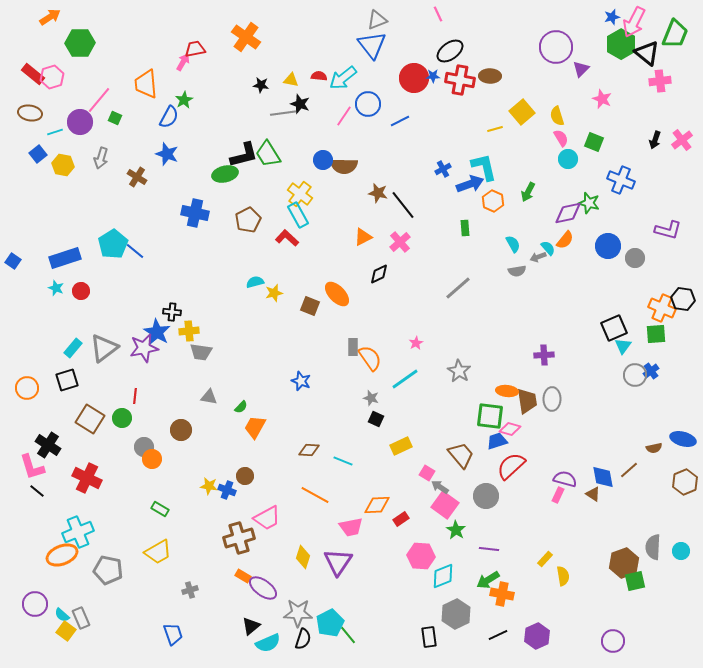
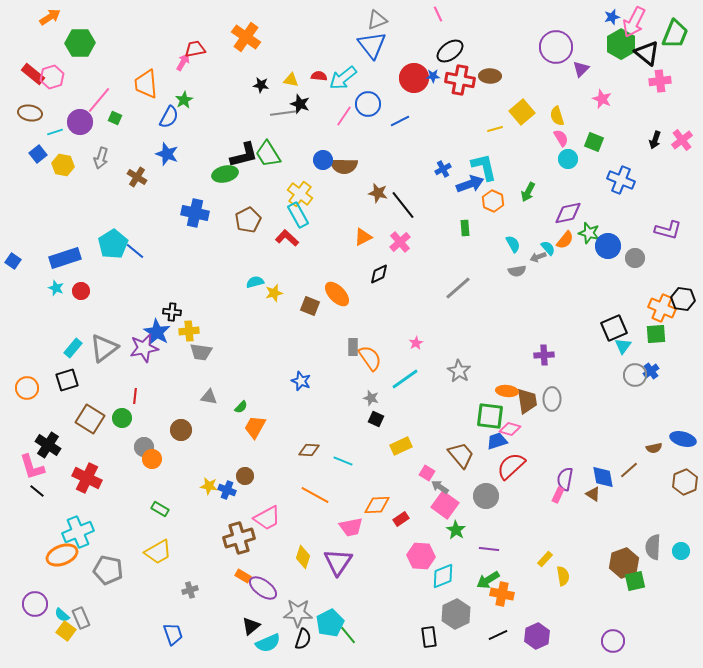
green star at (589, 203): moved 30 px down
purple semicircle at (565, 479): rotated 95 degrees counterclockwise
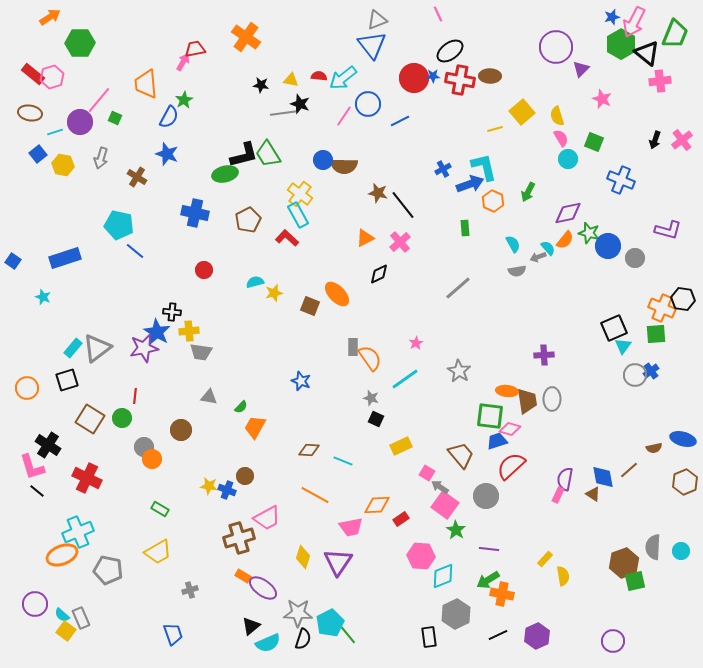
orange triangle at (363, 237): moved 2 px right, 1 px down
cyan pentagon at (113, 244): moved 6 px right, 19 px up; rotated 28 degrees counterclockwise
cyan star at (56, 288): moved 13 px left, 9 px down
red circle at (81, 291): moved 123 px right, 21 px up
gray triangle at (104, 348): moved 7 px left
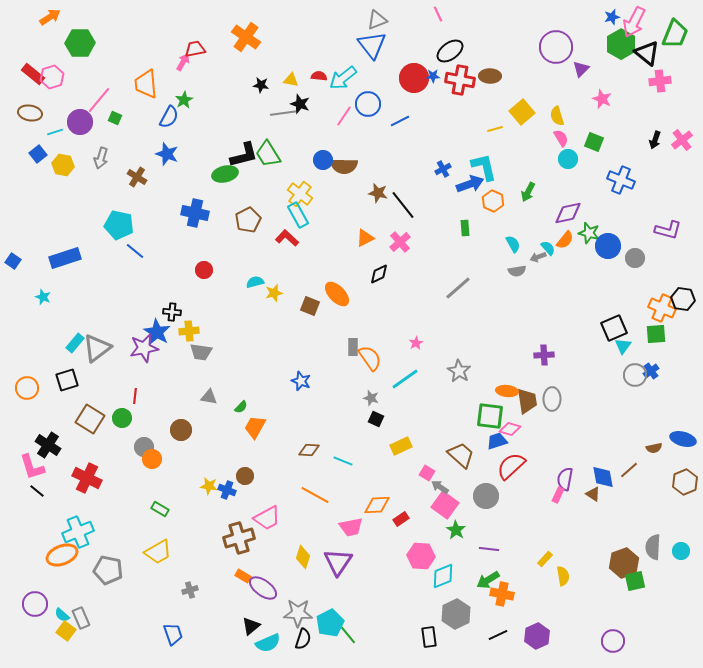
cyan rectangle at (73, 348): moved 2 px right, 5 px up
brown trapezoid at (461, 455): rotated 8 degrees counterclockwise
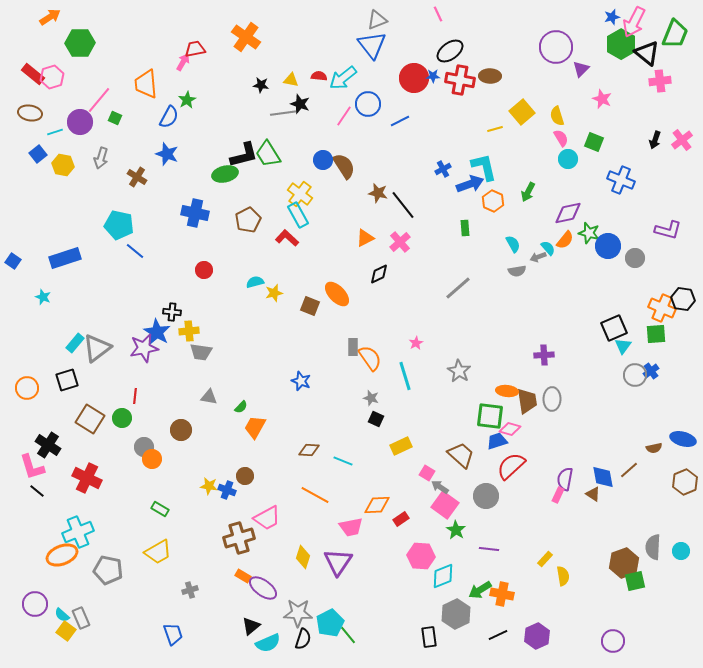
green star at (184, 100): moved 3 px right
brown semicircle at (344, 166): rotated 124 degrees counterclockwise
cyan line at (405, 379): moved 3 px up; rotated 72 degrees counterclockwise
green arrow at (488, 580): moved 8 px left, 10 px down
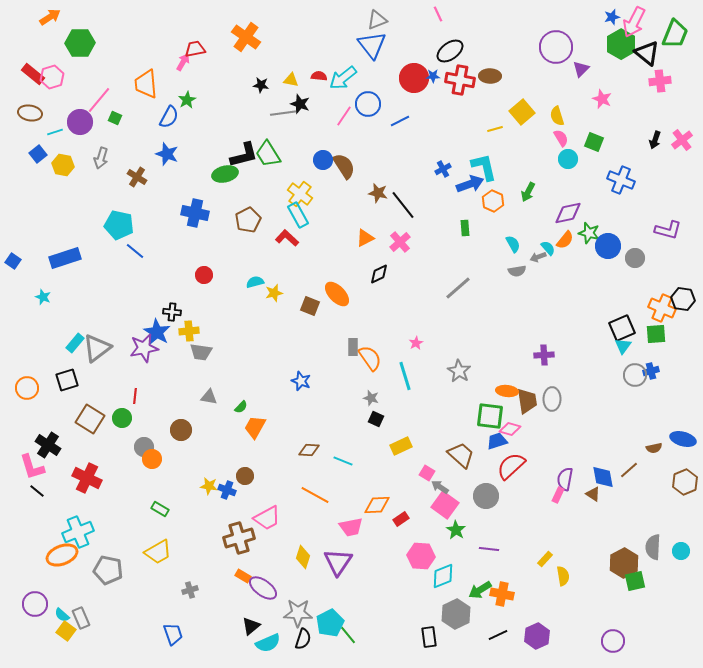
red circle at (204, 270): moved 5 px down
black square at (614, 328): moved 8 px right
blue cross at (651, 371): rotated 21 degrees clockwise
brown hexagon at (624, 563): rotated 8 degrees counterclockwise
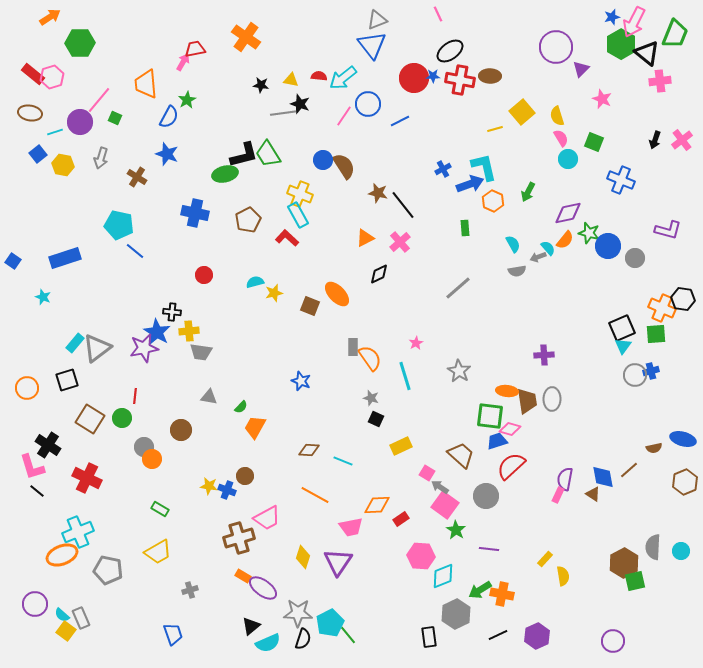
yellow cross at (300, 194): rotated 15 degrees counterclockwise
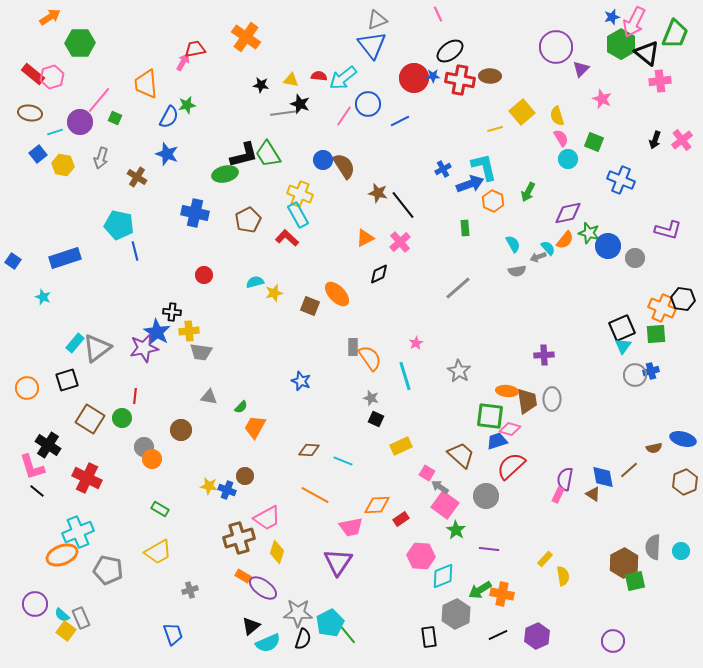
green star at (187, 100): moved 5 px down; rotated 18 degrees clockwise
blue line at (135, 251): rotated 36 degrees clockwise
yellow diamond at (303, 557): moved 26 px left, 5 px up
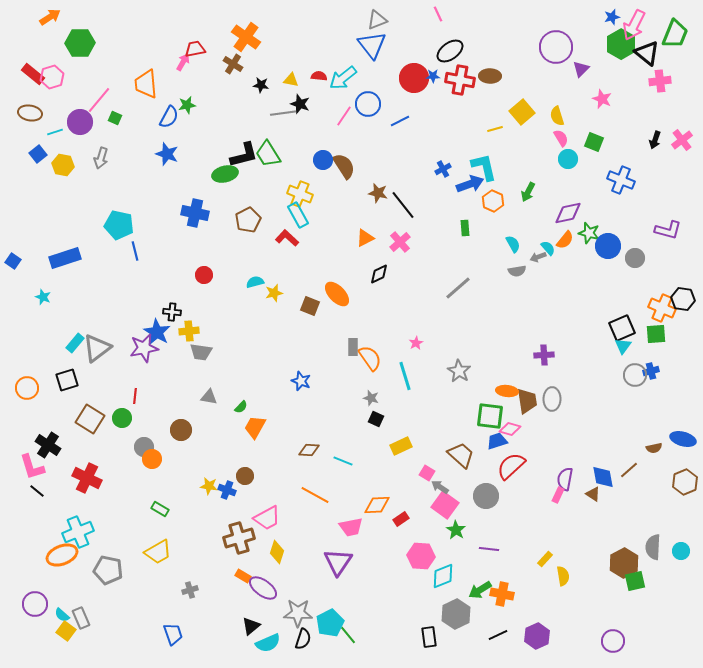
pink arrow at (634, 22): moved 3 px down
brown cross at (137, 177): moved 96 px right, 113 px up
